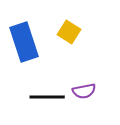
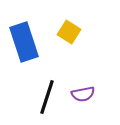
purple semicircle: moved 1 px left, 3 px down
black line: rotated 72 degrees counterclockwise
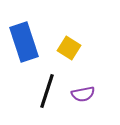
yellow square: moved 16 px down
black line: moved 6 px up
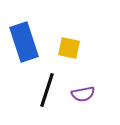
yellow square: rotated 20 degrees counterclockwise
black line: moved 1 px up
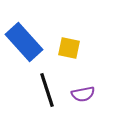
blue rectangle: rotated 24 degrees counterclockwise
black line: rotated 36 degrees counterclockwise
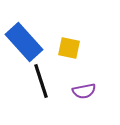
black line: moved 6 px left, 9 px up
purple semicircle: moved 1 px right, 3 px up
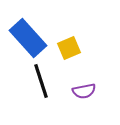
blue rectangle: moved 4 px right, 4 px up
yellow square: rotated 35 degrees counterclockwise
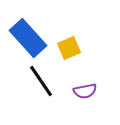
black line: rotated 16 degrees counterclockwise
purple semicircle: moved 1 px right
